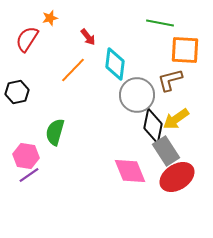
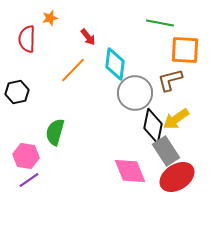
red semicircle: rotated 32 degrees counterclockwise
gray circle: moved 2 px left, 2 px up
purple line: moved 5 px down
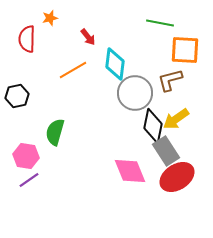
orange line: rotated 16 degrees clockwise
black hexagon: moved 4 px down
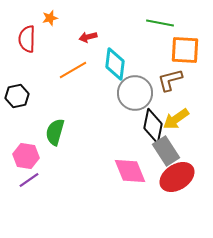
red arrow: rotated 114 degrees clockwise
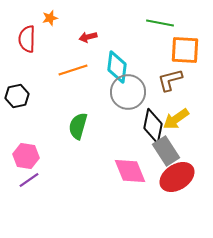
cyan diamond: moved 2 px right, 3 px down
orange line: rotated 12 degrees clockwise
gray circle: moved 7 px left, 1 px up
green semicircle: moved 23 px right, 6 px up
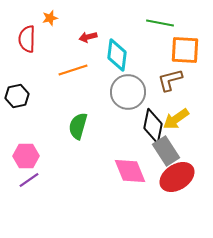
cyan diamond: moved 12 px up
pink hexagon: rotated 10 degrees counterclockwise
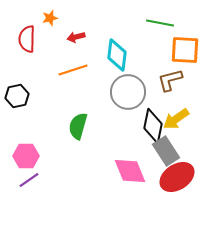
red arrow: moved 12 px left
